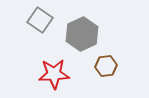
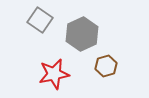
brown hexagon: rotated 10 degrees counterclockwise
red star: rotated 8 degrees counterclockwise
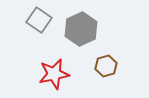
gray square: moved 1 px left
gray hexagon: moved 1 px left, 5 px up
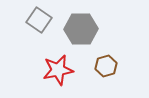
gray hexagon: rotated 24 degrees clockwise
red star: moved 4 px right, 4 px up
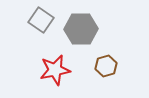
gray square: moved 2 px right
red star: moved 3 px left
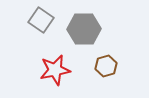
gray hexagon: moved 3 px right
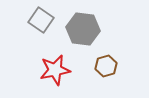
gray hexagon: moved 1 px left; rotated 8 degrees clockwise
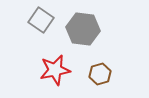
brown hexagon: moved 6 px left, 8 px down
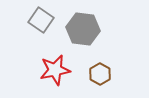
brown hexagon: rotated 15 degrees counterclockwise
